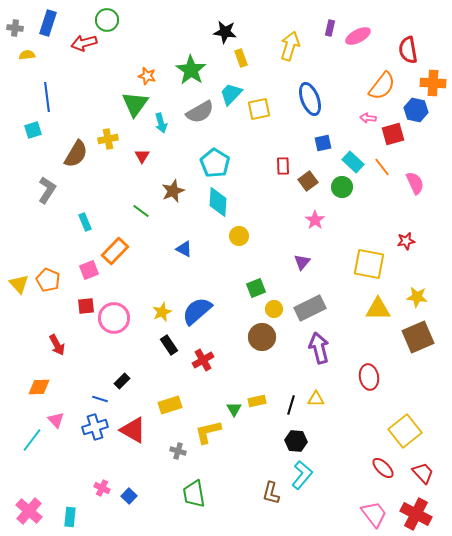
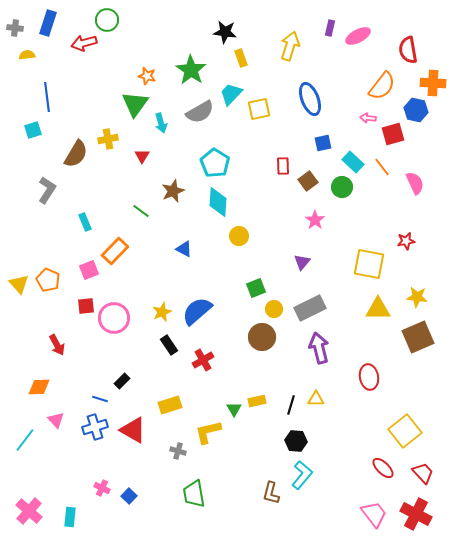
cyan line at (32, 440): moved 7 px left
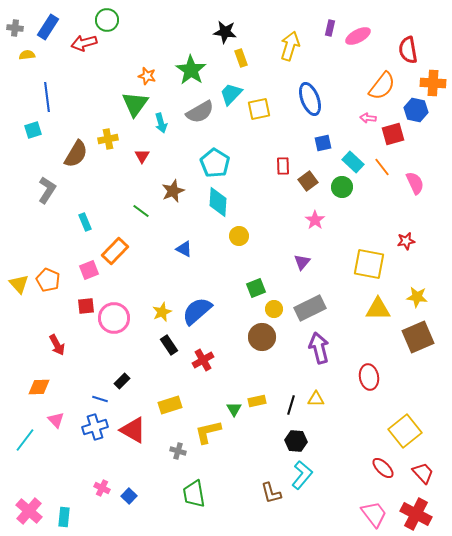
blue rectangle at (48, 23): moved 4 px down; rotated 15 degrees clockwise
brown L-shape at (271, 493): rotated 30 degrees counterclockwise
cyan rectangle at (70, 517): moved 6 px left
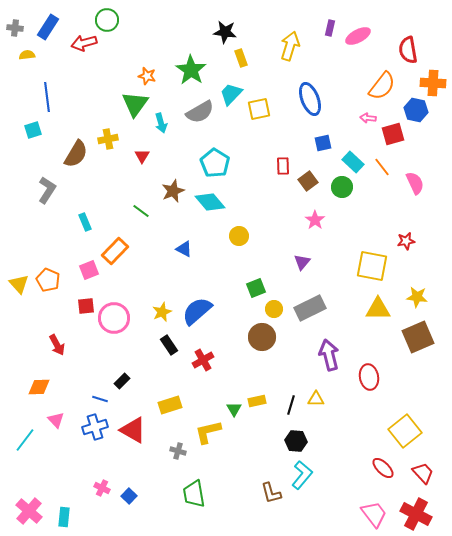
cyan diamond at (218, 202): moved 8 px left; rotated 44 degrees counterclockwise
yellow square at (369, 264): moved 3 px right, 2 px down
purple arrow at (319, 348): moved 10 px right, 7 px down
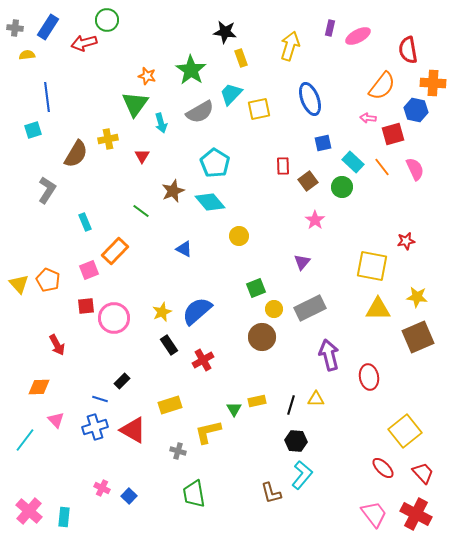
pink semicircle at (415, 183): moved 14 px up
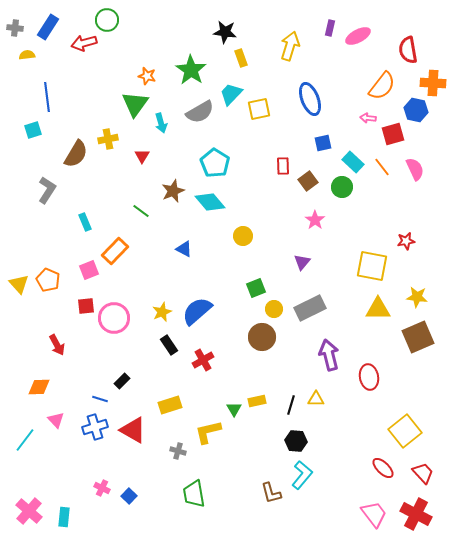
yellow circle at (239, 236): moved 4 px right
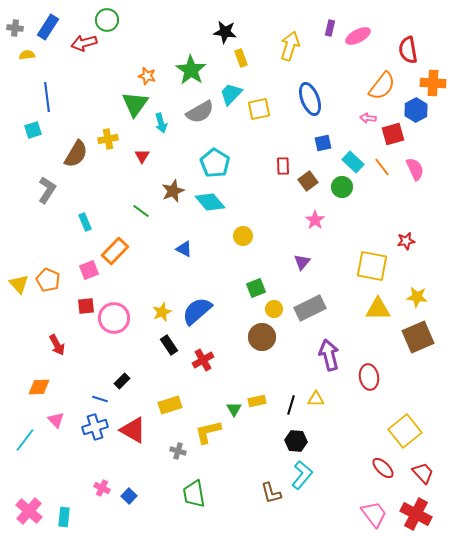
blue hexagon at (416, 110): rotated 20 degrees clockwise
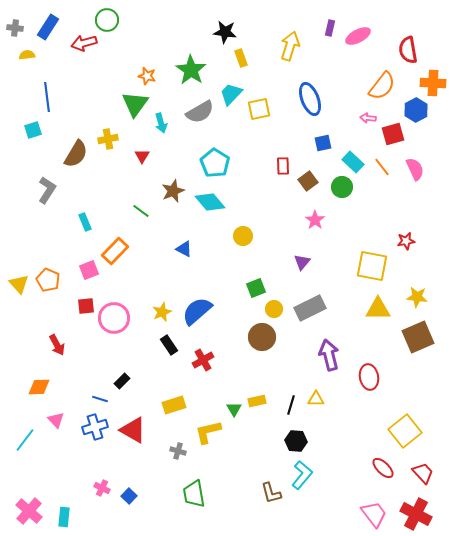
yellow rectangle at (170, 405): moved 4 px right
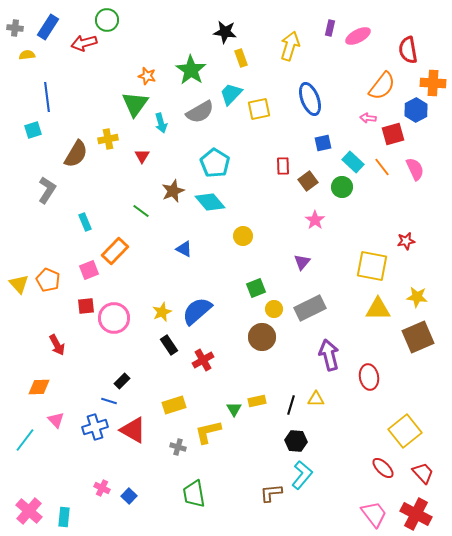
blue line at (100, 399): moved 9 px right, 2 px down
gray cross at (178, 451): moved 4 px up
brown L-shape at (271, 493): rotated 100 degrees clockwise
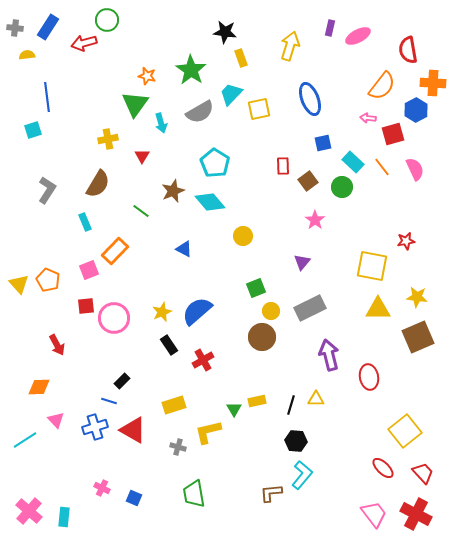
brown semicircle at (76, 154): moved 22 px right, 30 px down
yellow circle at (274, 309): moved 3 px left, 2 px down
cyan line at (25, 440): rotated 20 degrees clockwise
blue square at (129, 496): moved 5 px right, 2 px down; rotated 21 degrees counterclockwise
